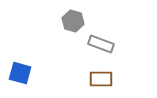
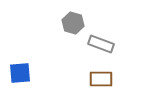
gray hexagon: moved 2 px down
blue square: rotated 20 degrees counterclockwise
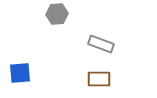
gray hexagon: moved 16 px left, 9 px up; rotated 20 degrees counterclockwise
brown rectangle: moved 2 px left
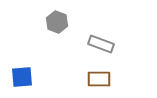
gray hexagon: moved 8 px down; rotated 25 degrees clockwise
blue square: moved 2 px right, 4 px down
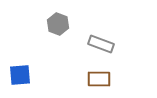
gray hexagon: moved 1 px right, 2 px down
blue square: moved 2 px left, 2 px up
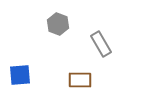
gray rectangle: rotated 40 degrees clockwise
brown rectangle: moved 19 px left, 1 px down
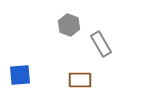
gray hexagon: moved 11 px right, 1 px down
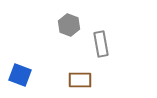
gray rectangle: rotated 20 degrees clockwise
blue square: rotated 25 degrees clockwise
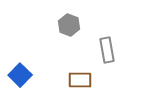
gray rectangle: moved 6 px right, 6 px down
blue square: rotated 25 degrees clockwise
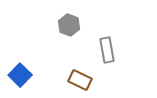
brown rectangle: rotated 25 degrees clockwise
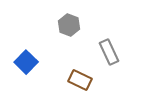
gray rectangle: moved 2 px right, 2 px down; rotated 15 degrees counterclockwise
blue square: moved 6 px right, 13 px up
